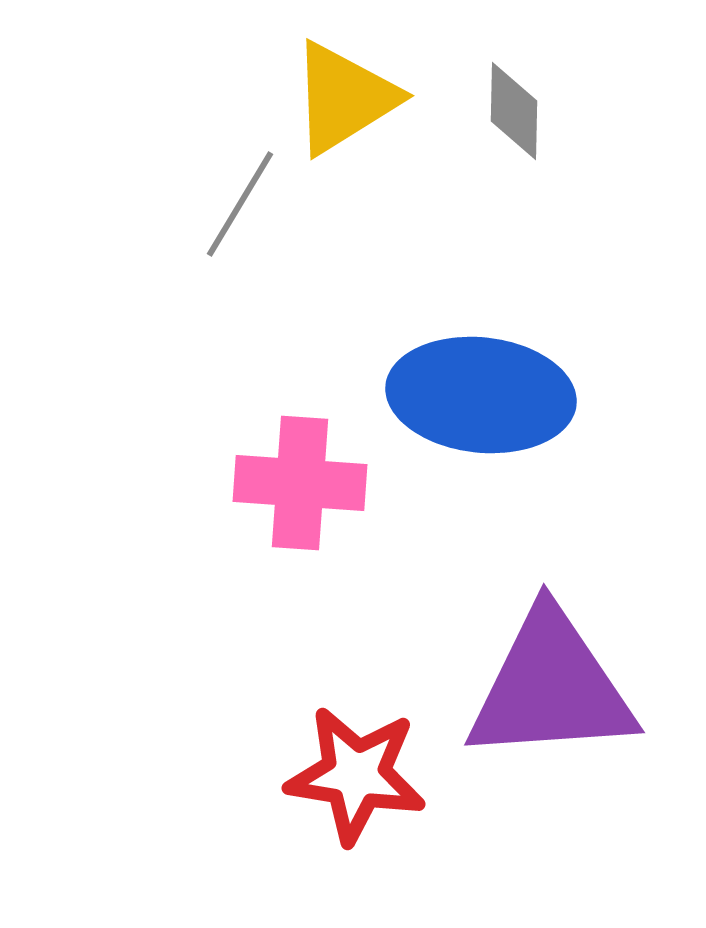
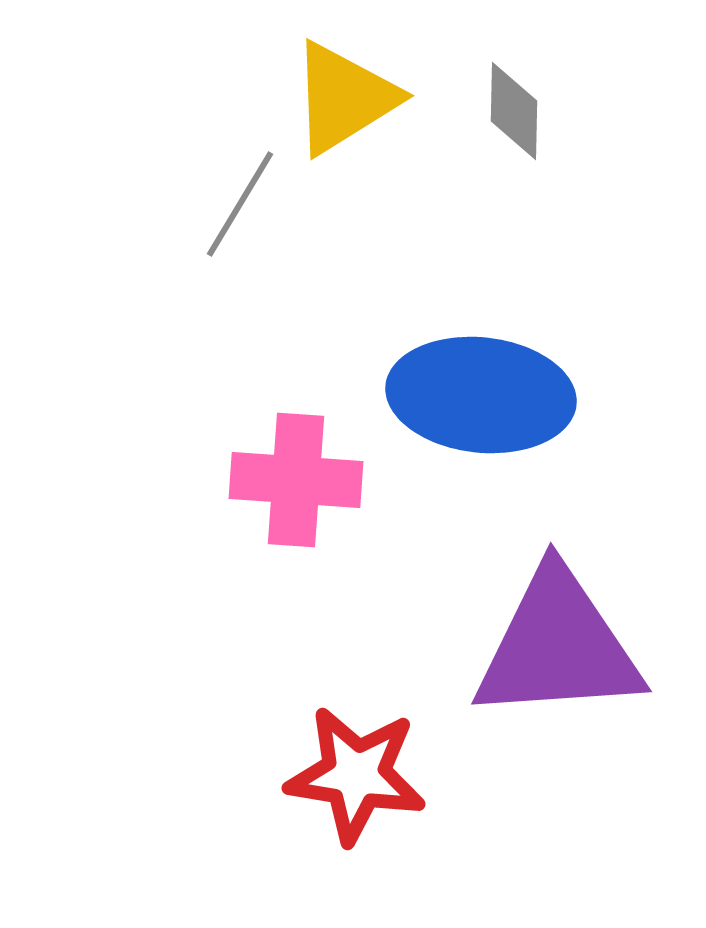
pink cross: moved 4 px left, 3 px up
purple triangle: moved 7 px right, 41 px up
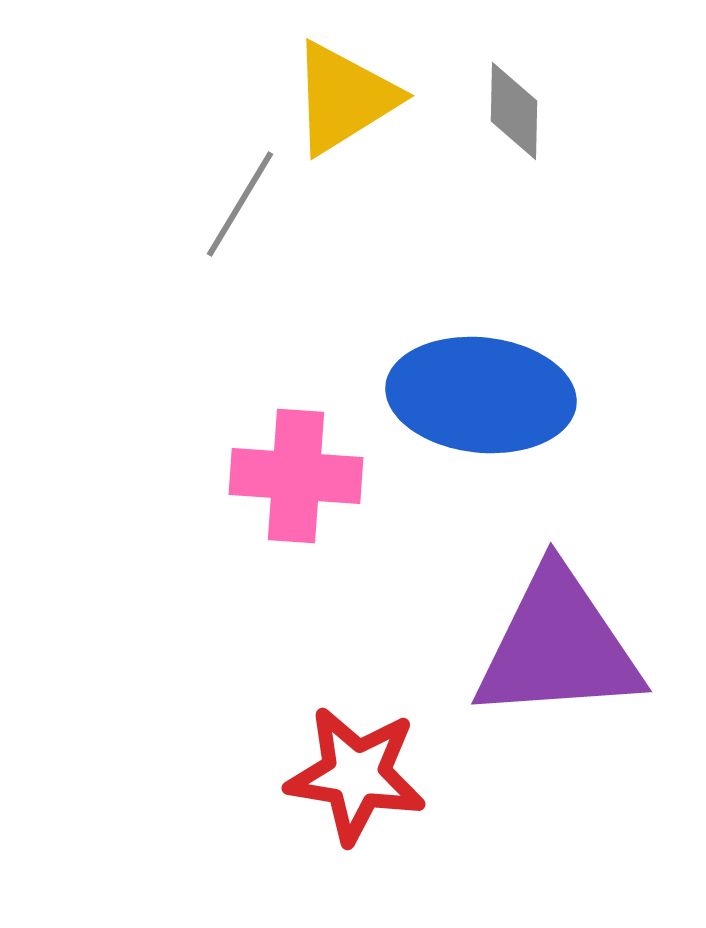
pink cross: moved 4 px up
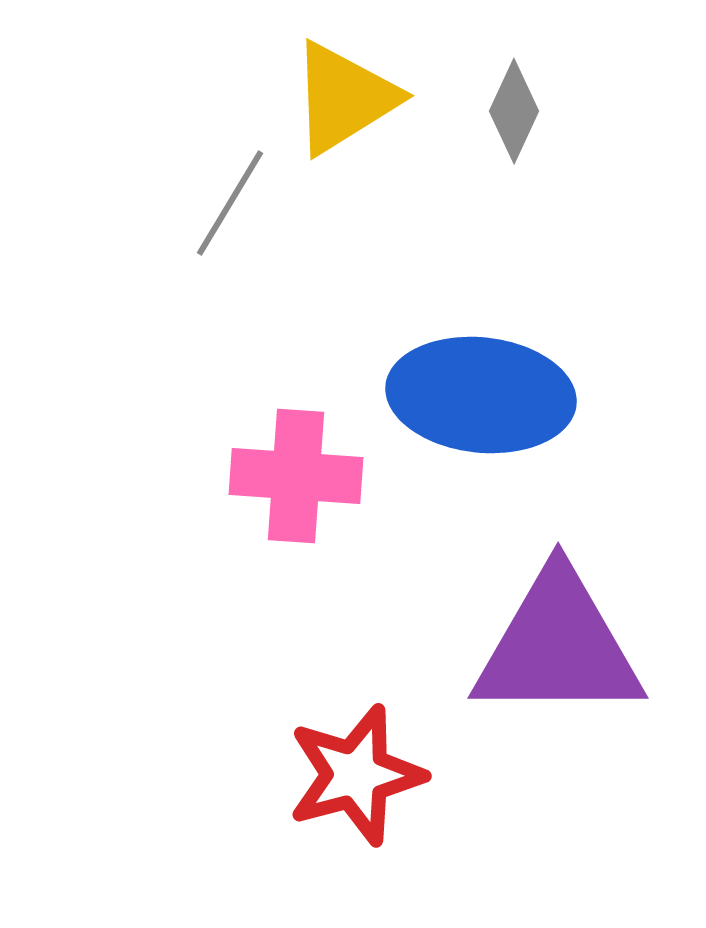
gray diamond: rotated 24 degrees clockwise
gray line: moved 10 px left, 1 px up
purple triangle: rotated 4 degrees clockwise
red star: rotated 24 degrees counterclockwise
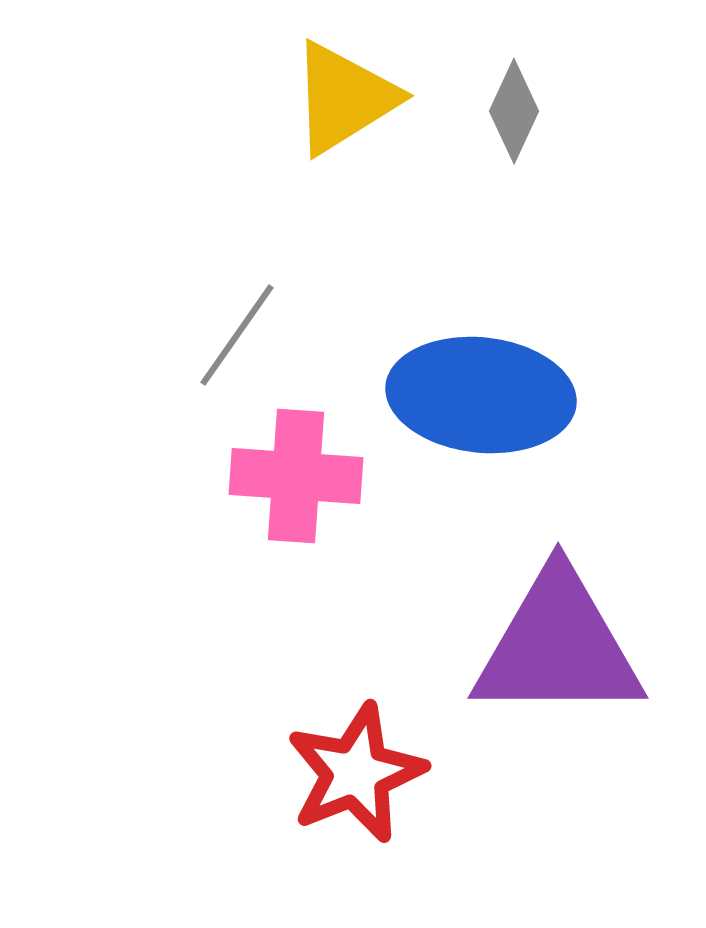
gray line: moved 7 px right, 132 px down; rotated 4 degrees clockwise
red star: moved 2 px up; rotated 7 degrees counterclockwise
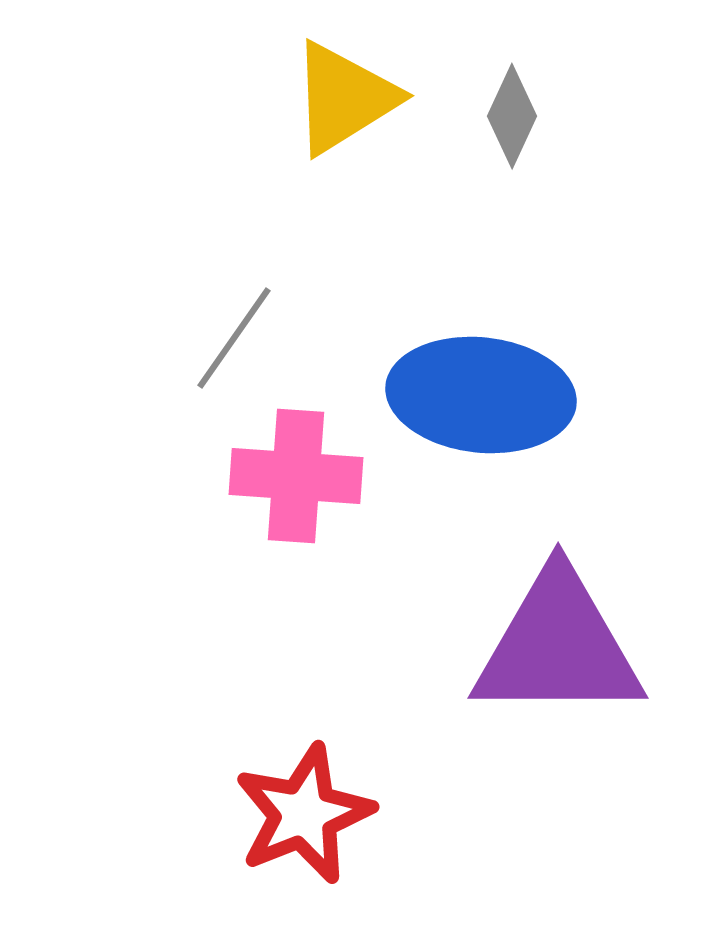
gray diamond: moved 2 px left, 5 px down
gray line: moved 3 px left, 3 px down
red star: moved 52 px left, 41 px down
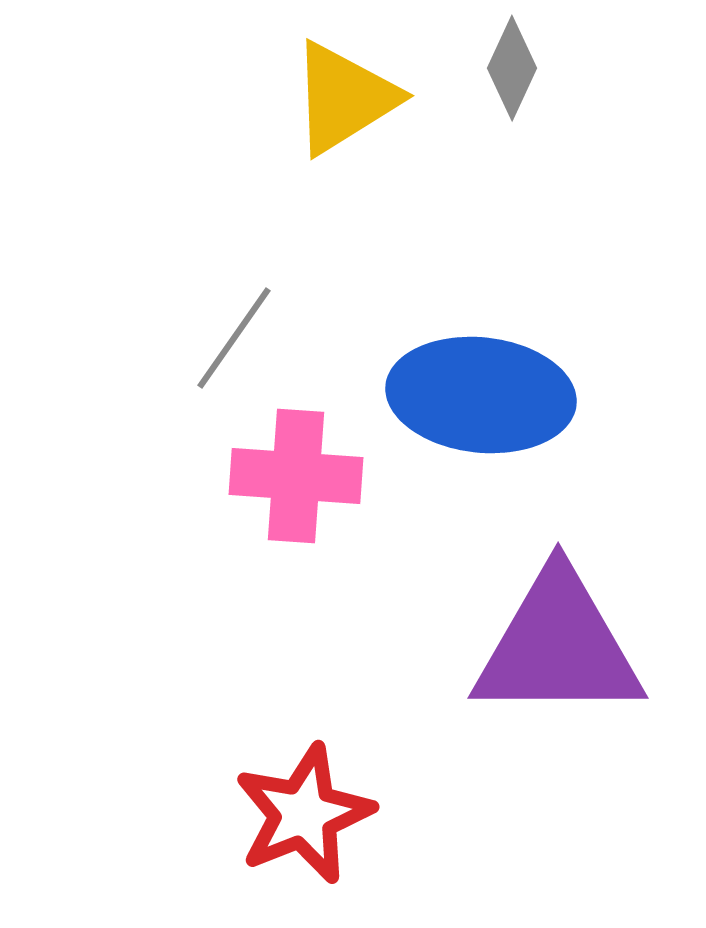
gray diamond: moved 48 px up
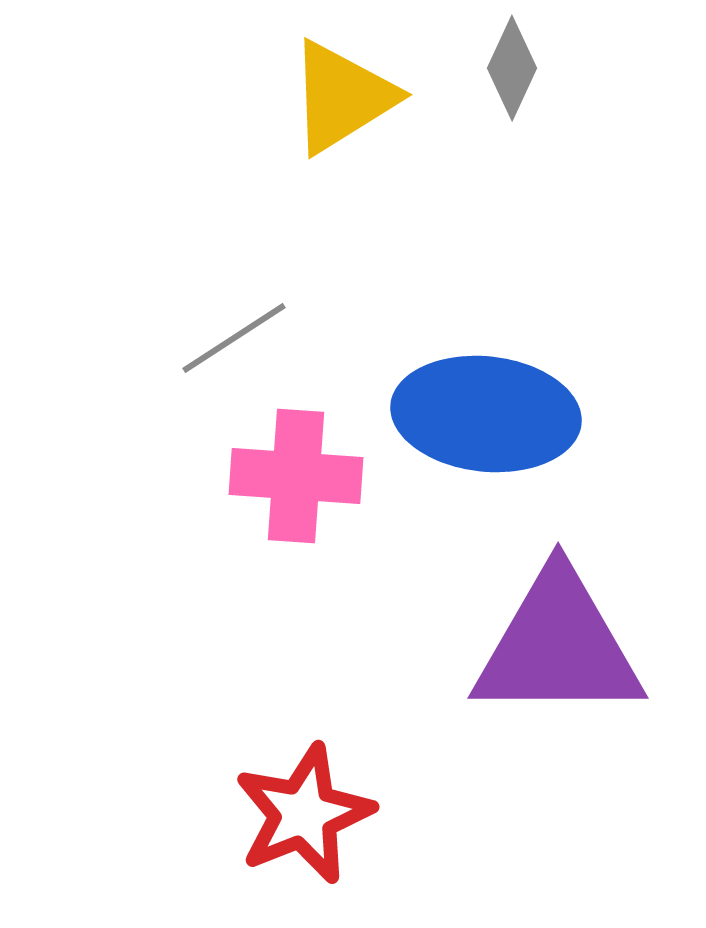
yellow triangle: moved 2 px left, 1 px up
gray line: rotated 22 degrees clockwise
blue ellipse: moved 5 px right, 19 px down
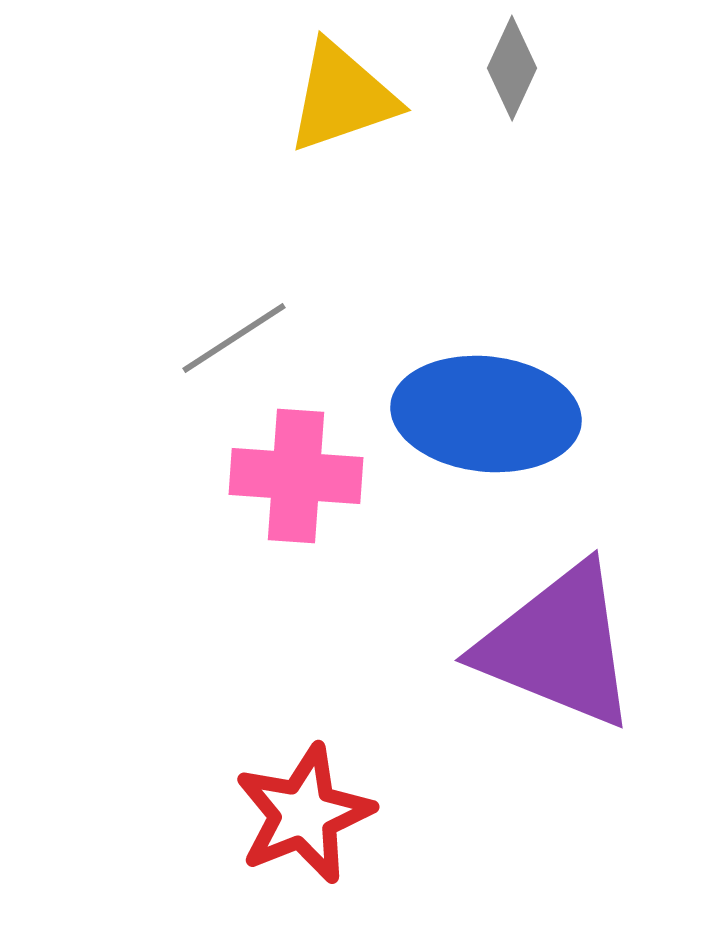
yellow triangle: rotated 13 degrees clockwise
purple triangle: rotated 22 degrees clockwise
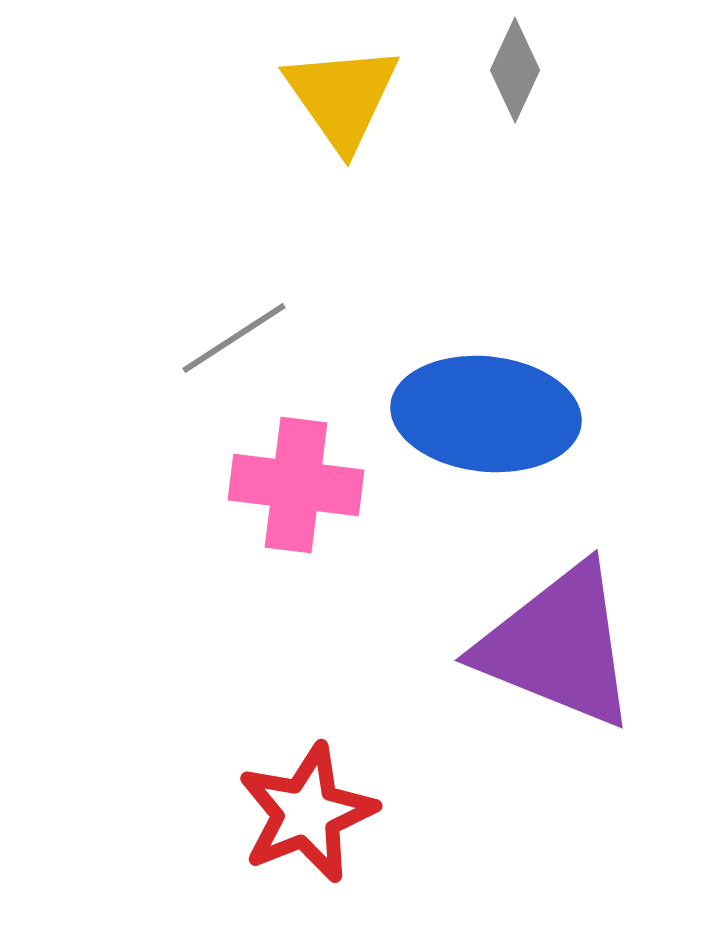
gray diamond: moved 3 px right, 2 px down
yellow triangle: rotated 46 degrees counterclockwise
pink cross: moved 9 px down; rotated 3 degrees clockwise
red star: moved 3 px right, 1 px up
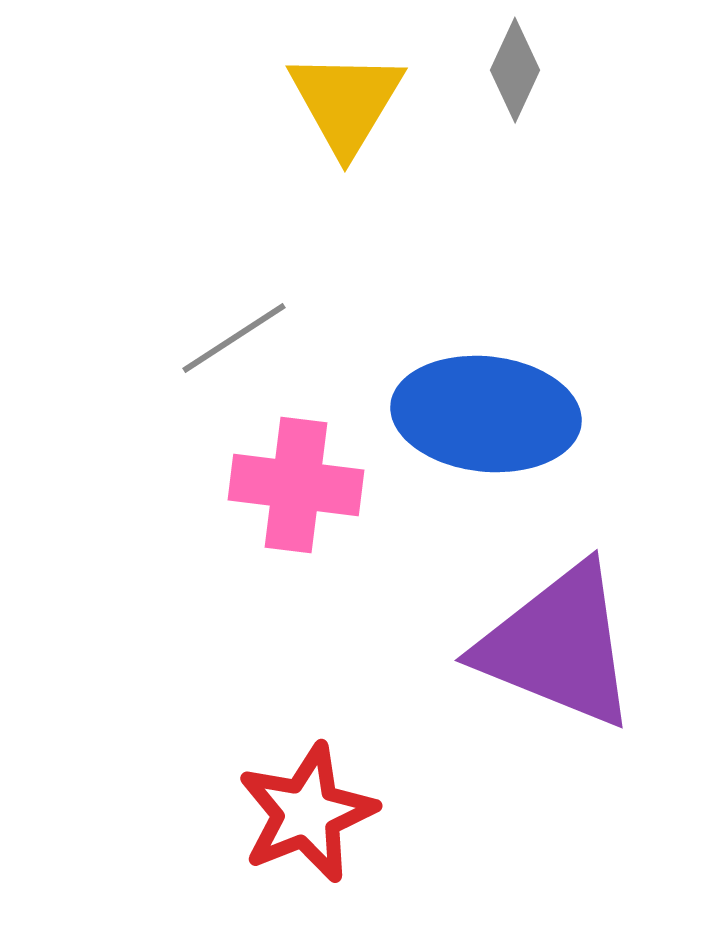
yellow triangle: moved 4 px right, 5 px down; rotated 6 degrees clockwise
